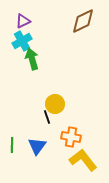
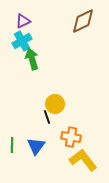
blue triangle: moved 1 px left
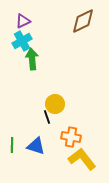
green arrow: rotated 10 degrees clockwise
blue triangle: rotated 48 degrees counterclockwise
yellow L-shape: moved 1 px left, 1 px up
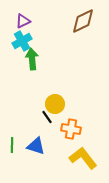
black line: rotated 16 degrees counterclockwise
orange cross: moved 8 px up
yellow L-shape: moved 1 px right, 1 px up
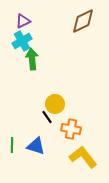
yellow L-shape: moved 1 px up
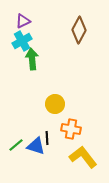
brown diamond: moved 4 px left, 9 px down; rotated 36 degrees counterclockwise
black line: moved 21 px down; rotated 32 degrees clockwise
green line: moved 4 px right; rotated 49 degrees clockwise
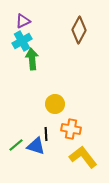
black line: moved 1 px left, 4 px up
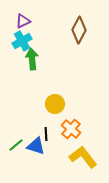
orange cross: rotated 30 degrees clockwise
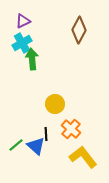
cyan cross: moved 2 px down
blue triangle: rotated 24 degrees clockwise
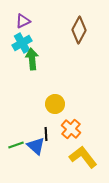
green line: rotated 21 degrees clockwise
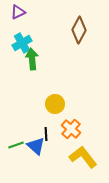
purple triangle: moved 5 px left, 9 px up
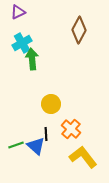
yellow circle: moved 4 px left
